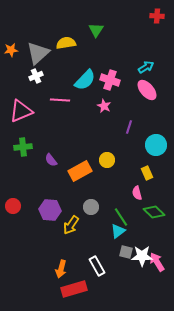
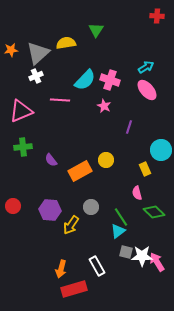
cyan circle: moved 5 px right, 5 px down
yellow circle: moved 1 px left
yellow rectangle: moved 2 px left, 4 px up
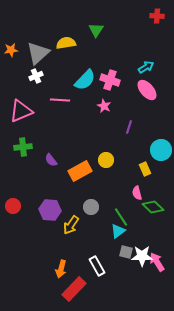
green diamond: moved 1 px left, 5 px up
red rectangle: rotated 30 degrees counterclockwise
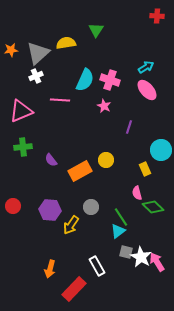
cyan semicircle: rotated 20 degrees counterclockwise
white star: moved 1 px left, 1 px down; rotated 30 degrees clockwise
orange arrow: moved 11 px left
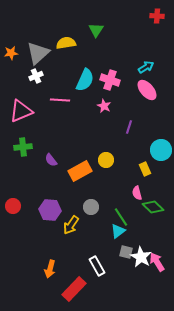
orange star: moved 3 px down
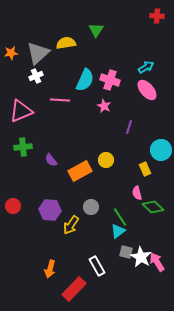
green line: moved 1 px left
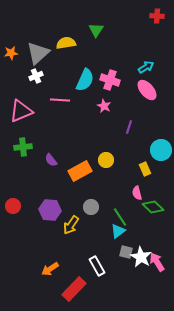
orange arrow: rotated 42 degrees clockwise
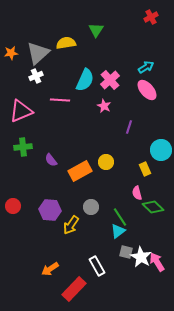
red cross: moved 6 px left, 1 px down; rotated 32 degrees counterclockwise
pink cross: rotated 30 degrees clockwise
yellow circle: moved 2 px down
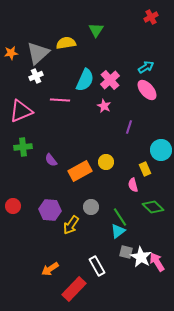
pink semicircle: moved 4 px left, 8 px up
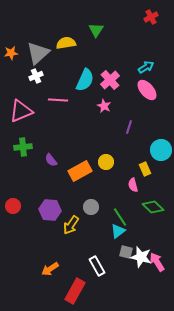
pink line: moved 2 px left
white star: rotated 15 degrees counterclockwise
red rectangle: moved 1 px right, 2 px down; rotated 15 degrees counterclockwise
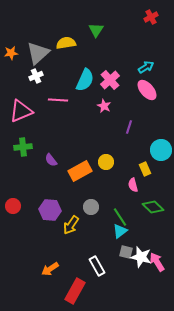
cyan triangle: moved 2 px right
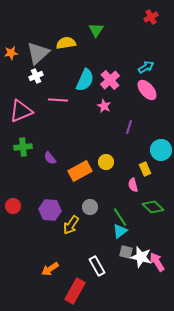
purple semicircle: moved 1 px left, 2 px up
gray circle: moved 1 px left
